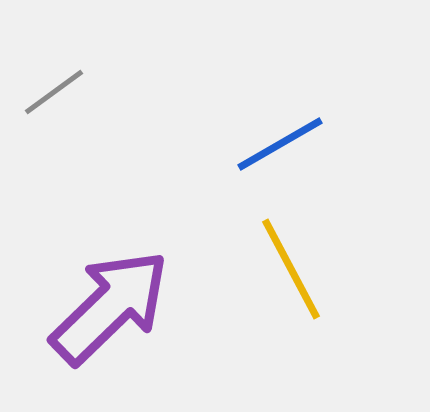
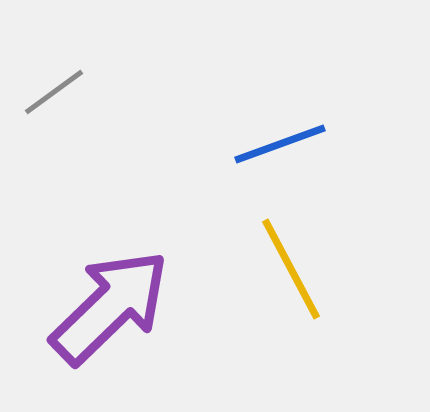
blue line: rotated 10 degrees clockwise
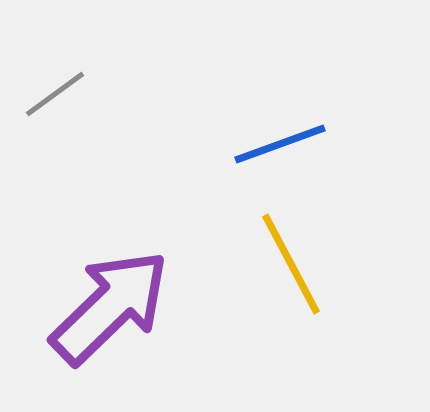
gray line: moved 1 px right, 2 px down
yellow line: moved 5 px up
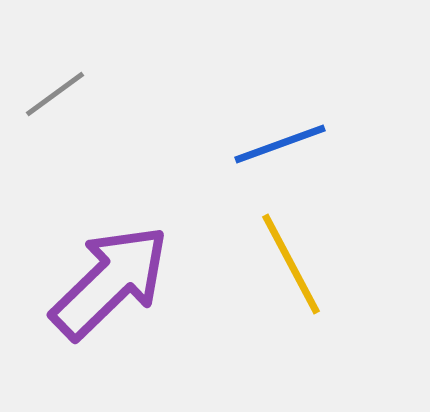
purple arrow: moved 25 px up
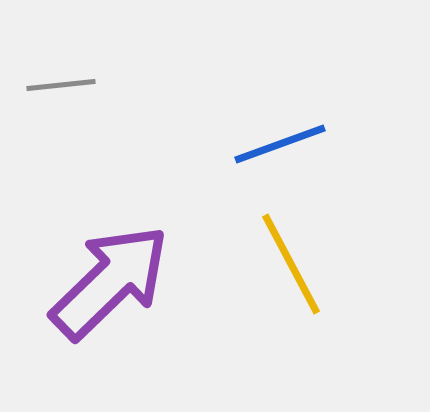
gray line: moved 6 px right, 9 px up; rotated 30 degrees clockwise
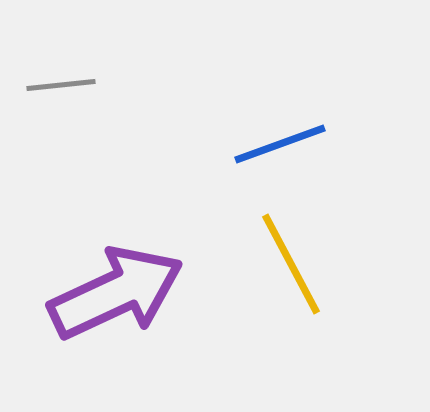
purple arrow: moved 6 px right, 11 px down; rotated 19 degrees clockwise
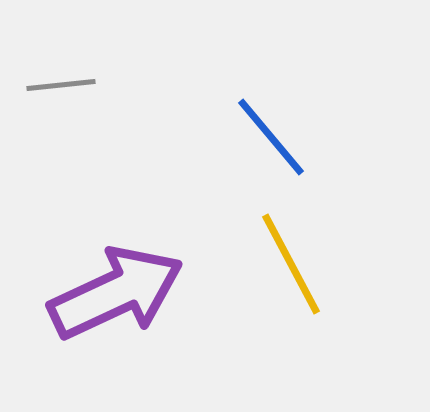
blue line: moved 9 px left, 7 px up; rotated 70 degrees clockwise
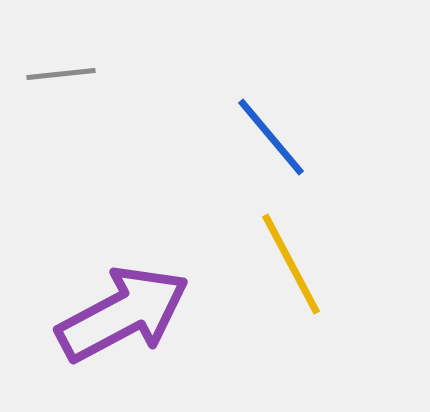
gray line: moved 11 px up
purple arrow: moved 7 px right, 21 px down; rotated 3 degrees counterclockwise
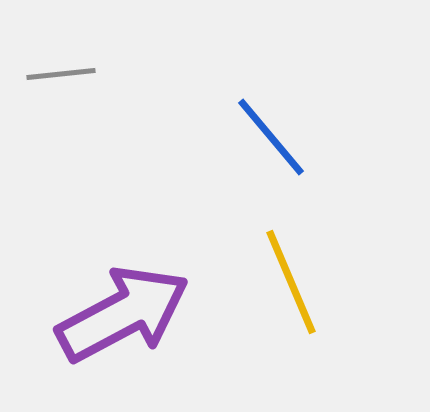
yellow line: moved 18 px down; rotated 5 degrees clockwise
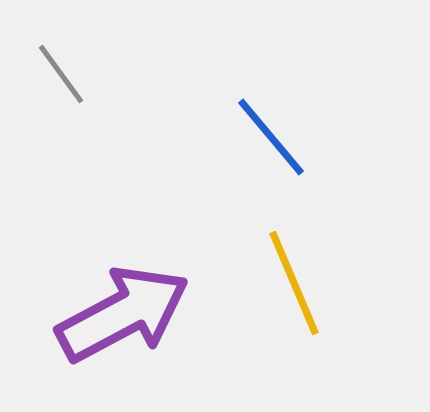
gray line: rotated 60 degrees clockwise
yellow line: moved 3 px right, 1 px down
